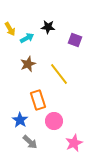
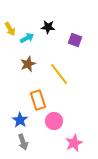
gray arrow: moved 7 px left; rotated 28 degrees clockwise
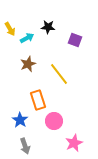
gray arrow: moved 2 px right, 4 px down
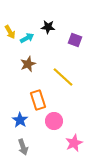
yellow arrow: moved 3 px down
yellow line: moved 4 px right, 3 px down; rotated 10 degrees counterclockwise
gray arrow: moved 2 px left, 1 px down
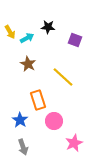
brown star: rotated 21 degrees counterclockwise
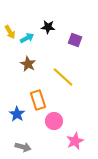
blue star: moved 3 px left, 6 px up
pink star: moved 1 px right, 2 px up
gray arrow: rotated 56 degrees counterclockwise
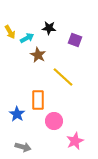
black star: moved 1 px right, 1 px down
brown star: moved 10 px right, 9 px up
orange rectangle: rotated 18 degrees clockwise
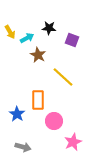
purple square: moved 3 px left
pink star: moved 2 px left, 1 px down
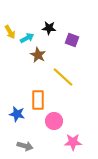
blue star: rotated 21 degrees counterclockwise
pink star: rotated 24 degrees clockwise
gray arrow: moved 2 px right, 1 px up
